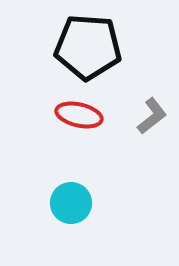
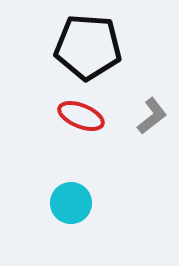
red ellipse: moved 2 px right, 1 px down; rotated 9 degrees clockwise
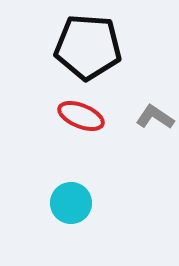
gray L-shape: moved 3 px right, 1 px down; rotated 108 degrees counterclockwise
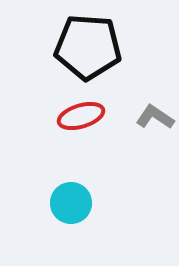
red ellipse: rotated 39 degrees counterclockwise
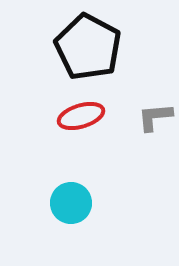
black pentagon: rotated 24 degrees clockwise
gray L-shape: rotated 39 degrees counterclockwise
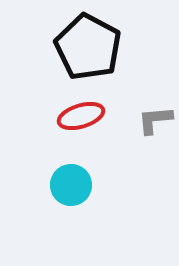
gray L-shape: moved 3 px down
cyan circle: moved 18 px up
